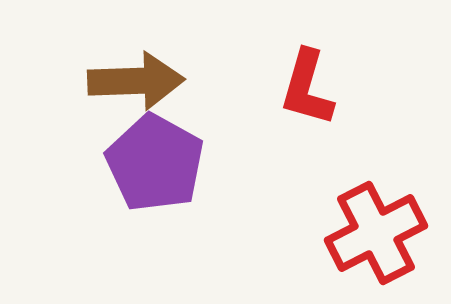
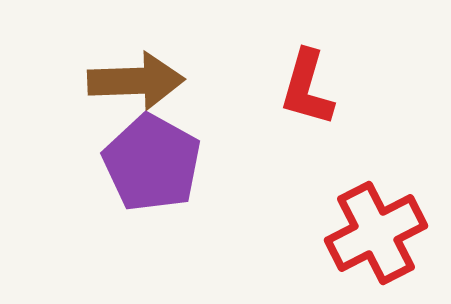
purple pentagon: moved 3 px left
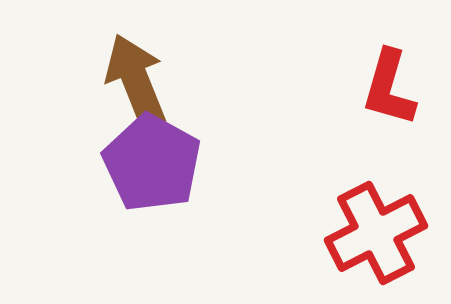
brown arrow: rotated 110 degrees counterclockwise
red L-shape: moved 82 px right
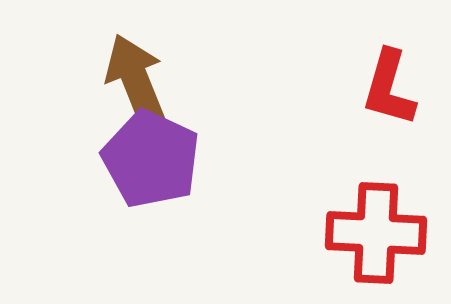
purple pentagon: moved 1 px left, 4 px up; rotated 4 degrees counterclockwise
red cross: rotated 30 degrees clockwise
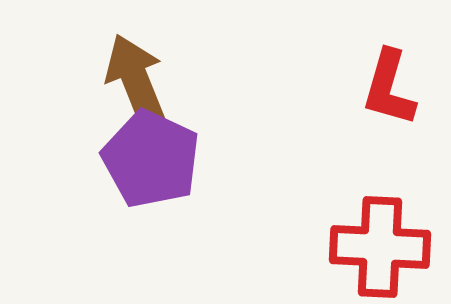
red cross: moved 4 px right, 14 px down
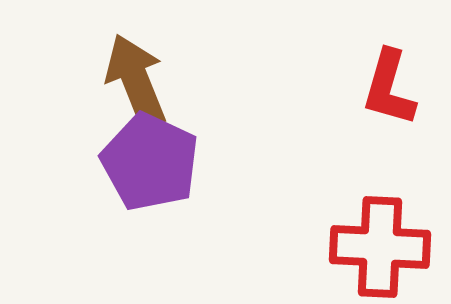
purple pentagon: moved 1 px left, 3 px down
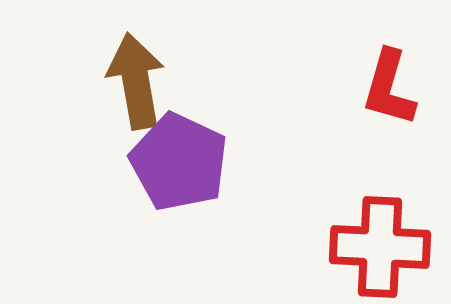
brown arrow: rotated 12 degrees clockwise
purple pentagon: moved 29 px right
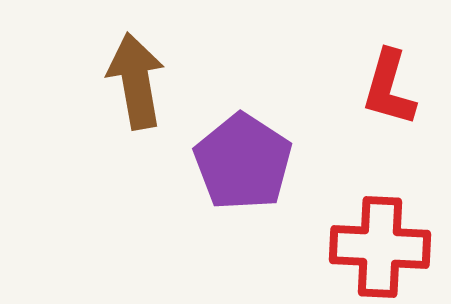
purple pentagon: moved 64 px right; rotated 8 degrees clockwise
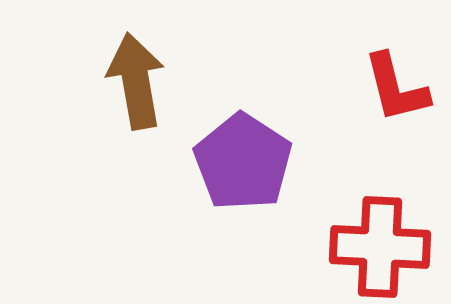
red L-shape: moved 7 px right; rotated 30 degrees counterclockwise
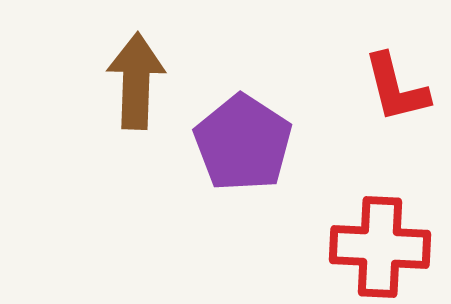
brown arrow: rotated 12 degrees clockwise
purple pentagon: moved 19 px up
